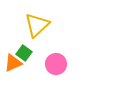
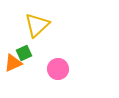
green square: rotated 28 degrees clockwise
pink circle: moved 2 px right, 5 px down
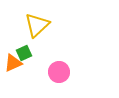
pink circle: moved 1 px right, 3 px down
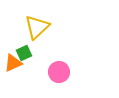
yellow triangle: moved 2 px down
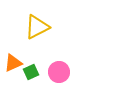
yellow triangle: rotated 16 degrees clockwise
green square: moved 7 px right, 19 px down
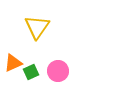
yellow triangle: rotated 28 degrees counterclockwise
pink circle: moved 1 px left, 1 px up
